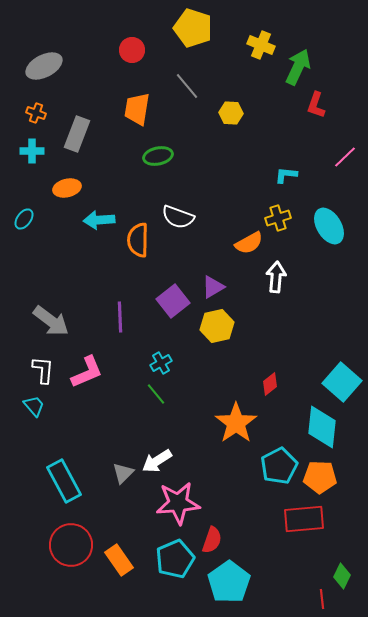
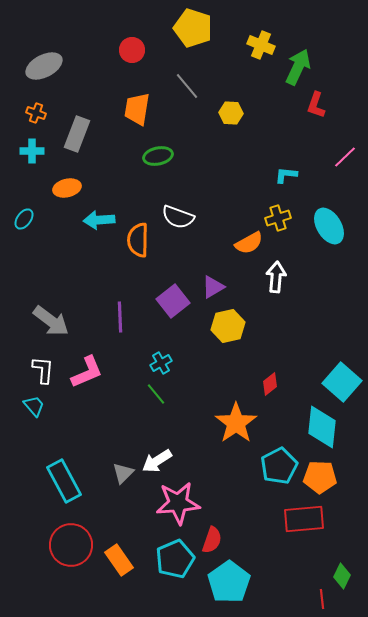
yellow hexagon at (217, 326): moved 11 px right
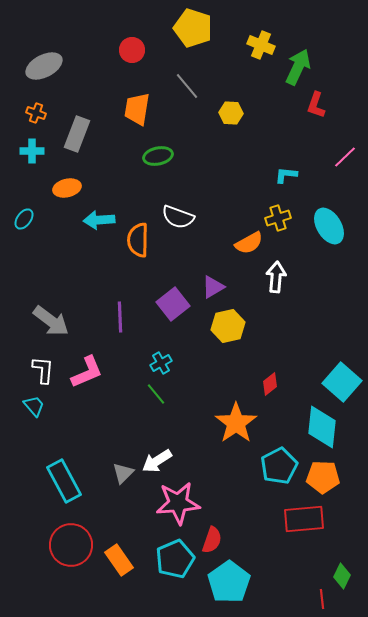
purple square at (173, 301): moved 3 px down
orange pentagon at (320, 477): moved 3 px right
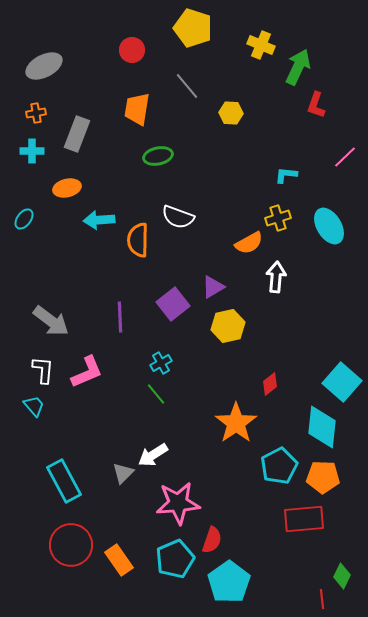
orange cross at (36, 113): rotated 30 degrees counterclockwise
white arrow at (157, 461): moved 4 px left, 6 px up
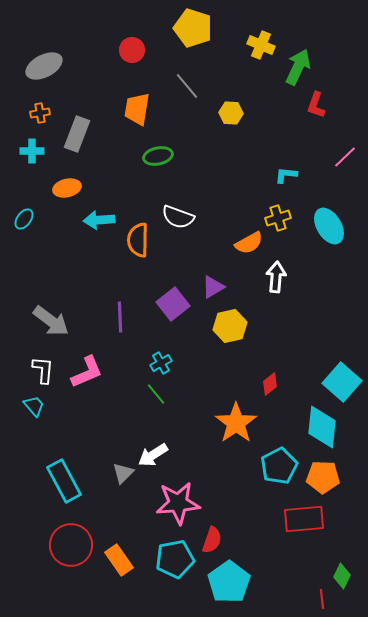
orange cross at (36, 113): moved 4 px right
yellow hexagon at (228, 326): moved 2 px right
cyan pentagon at (175, 559): rotated 12 degrees clockwise
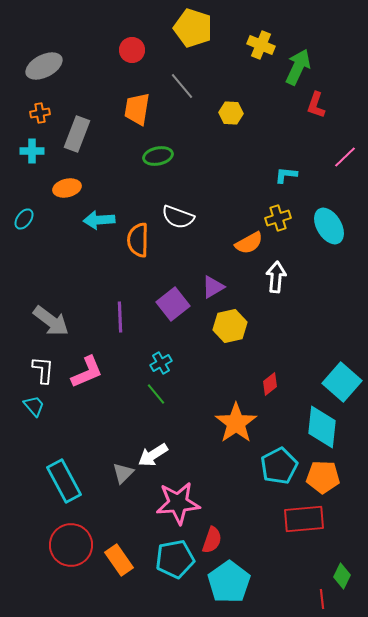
gray line at (187, 86): moved 5 px left
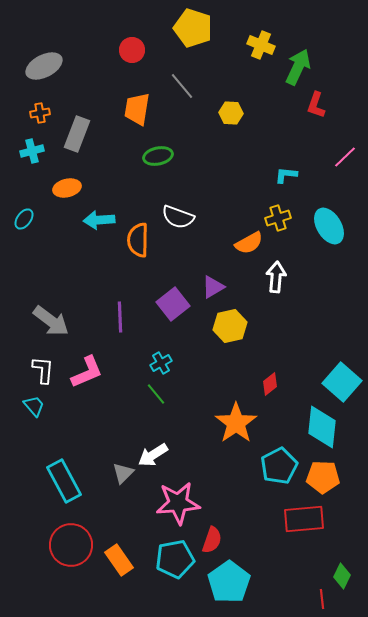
cyan cross at (32, 151): rotated 15 degrees counterclockwise
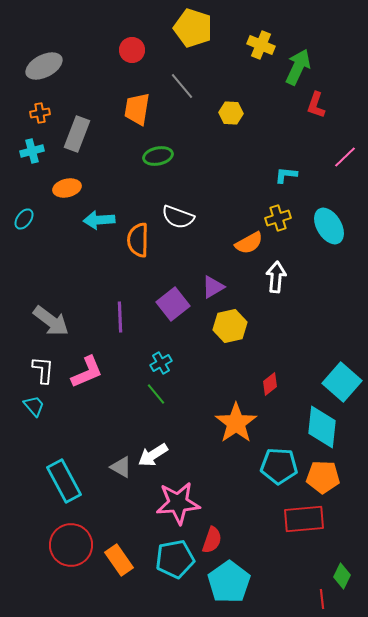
cyan pentagon at (279, 466): rotated 30 degrees clockwise
gray triangle at (123, 473): moved 2 px left, 6 px up; rotated 45 degrees counterclockwise
